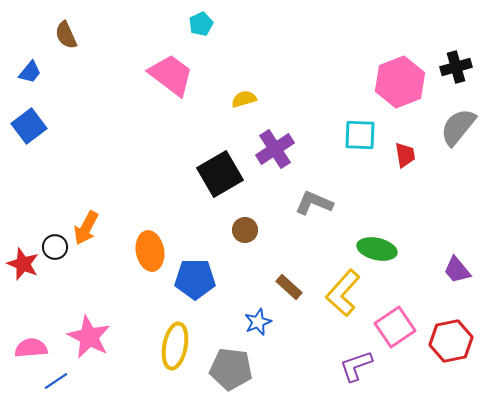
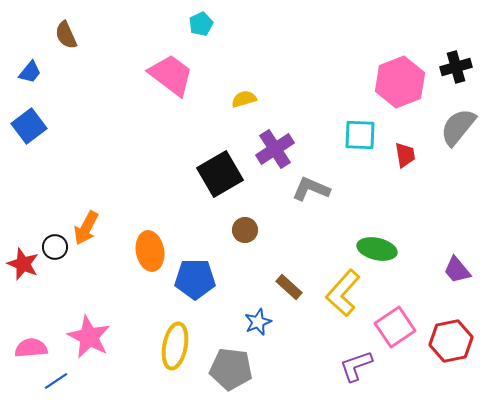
gray L-shape: moved 3 px left, 14 px up
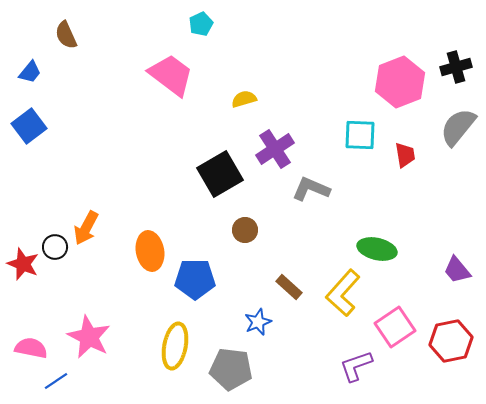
pink semicircle: rotated 16 degrees clockwise
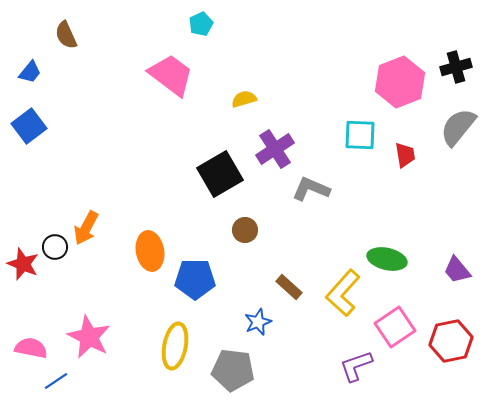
green ellipse: moved 10 px right, 10 px down
gray pentagon: moved 2 px right, 1 px down
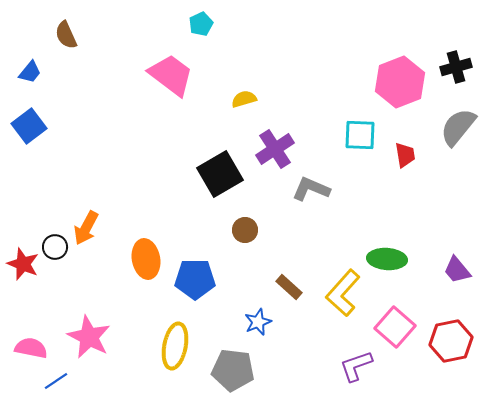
orange ellipse: moved 4 px left, 8 px down
green ellipse: rotated 9 degrees counterclockwise
pink square: rotated 15 degrees counterclockwise
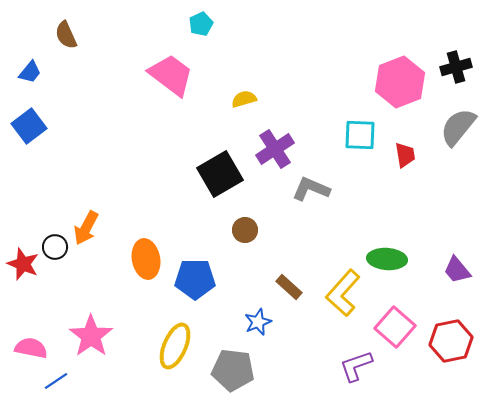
pink star: moved 2 px right, 1 px up; rotated 9 degrees clockwise
yellow ellipse: rotated 12 degrees clockwise
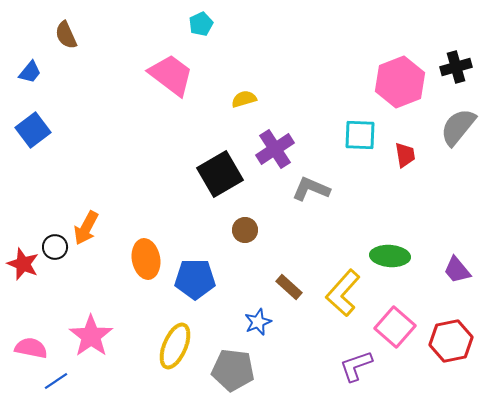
blue square: moved 4 px right, 4 px down
green ellipse: moved 3 px right, 3 px up
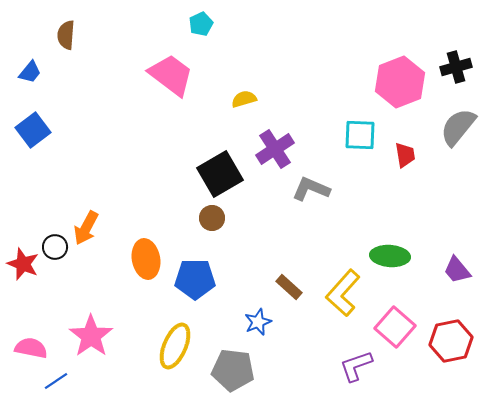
brown semicircle: rotated 28 degrees clockwise
brown circle: moved 33 px left, 12 px up
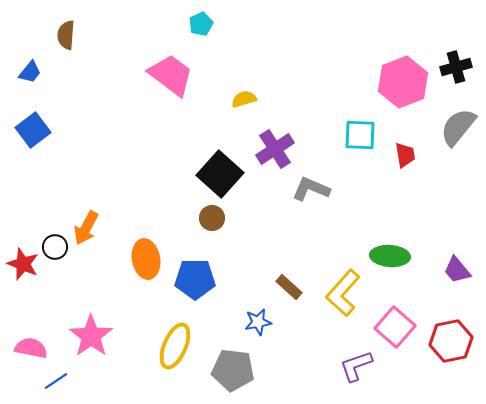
pink hexagon: moved 3 px right
black square: rotated 18 degrees counterclockwise
blue star: rotated 12 degrees clockwise
